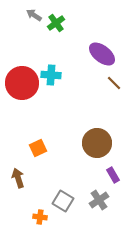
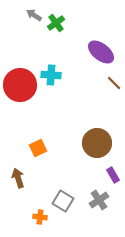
purple ellipse: moved 1 px left, 2 px up
red circle: moved 2 px left, 2 px down
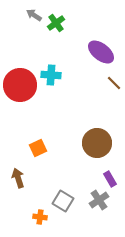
purple rectangle: moved 3 px left, 4 px down
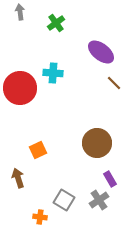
gray arrow: moved 14 px left, 3 px up; rotated 49 degrees clockwise
cyan cross: moved 2 px right, 2 px up
red circle: moved 3 px down
orange square: moved 2 px down
gray square: moved 1 px right, 1 px up
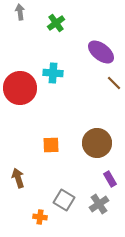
orange square: moved 13 px right, 5 px up; rotated 24 degrees clockwise
gray cross: moved 4 px down
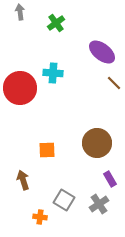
purple ellipse: moved 1 px right
orange square: moved 4 px left, 5 px down
brown arrow: moved 5 px right, 2 px down
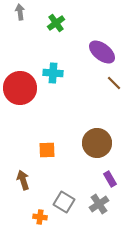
gray square: moved 2 px down
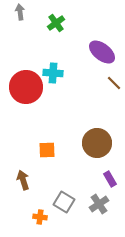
red circle: moved 6 px right, 1 px up
